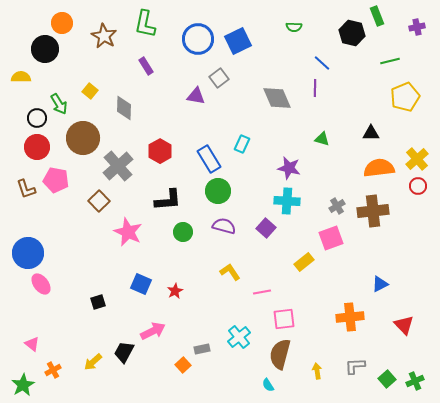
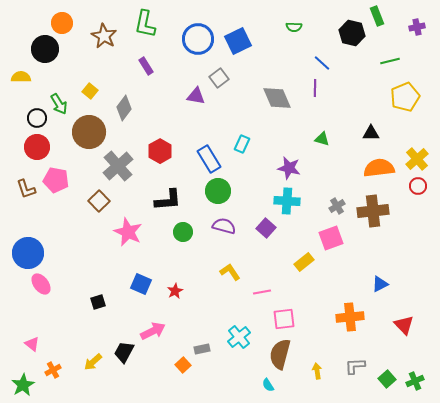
gray diamond at (124, 108): rotated 35 degrees clockwise
brown circle at (83, 138): moved 6 px right, 6 px up
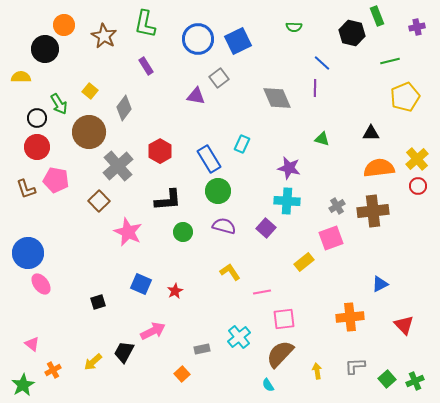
orange circle at (62, 23): moved 2 px right, 2 px down
brown semicircle at (280, 354): rotated 28 degrees clockwise
orange square at (183, 365): moved 1 px left, 9 px down
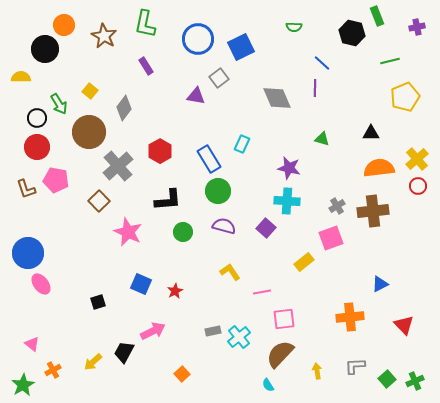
blue square at (238, 41): moved 3 px right, 6 px down
gray rectangle at (202, 349): moved 11 px right, 18 px up
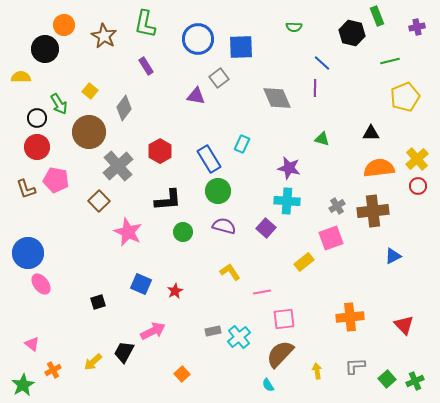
blue square at (241, 47): rotated 24 degrees clockwise
blue triangle at (380, 284): moved 13 px right, 28 px up
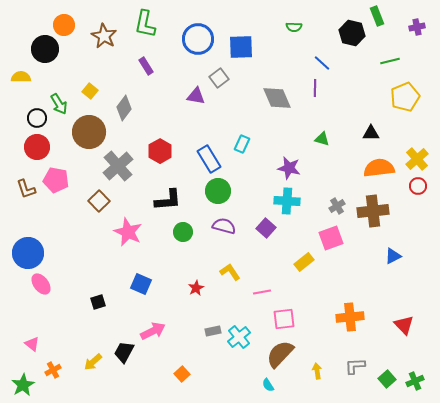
red star at (175, 291): moved 21 px right, 3 px up
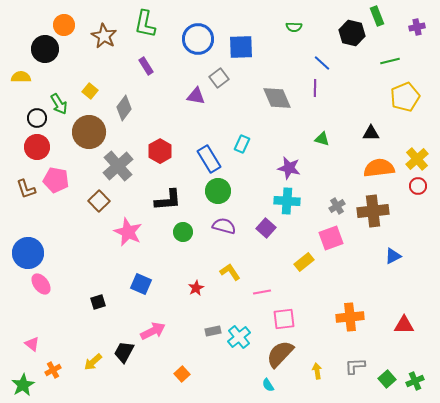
red triangle at (404, 325): rotated 45 degrees counterclockwise
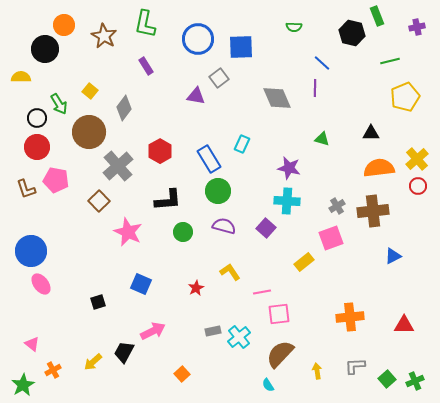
blue circle at (28, 253): moved 3 px right, 2 px up
pink square at (284, 319): moved 5 px left, 5 px up
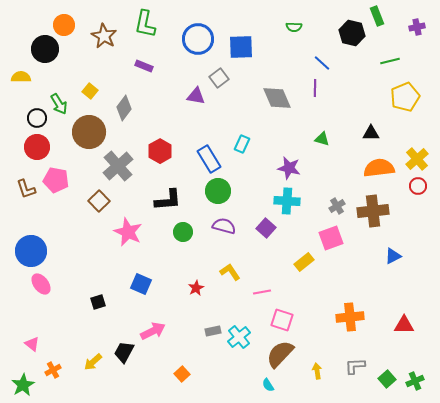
purple rectangle at (146, 66): moved 2 px left; rotated 36 degrees counterclockwise
pink square at (279, 314): moved 3 px right, 6 px down; rotated 25 degrees clockwise
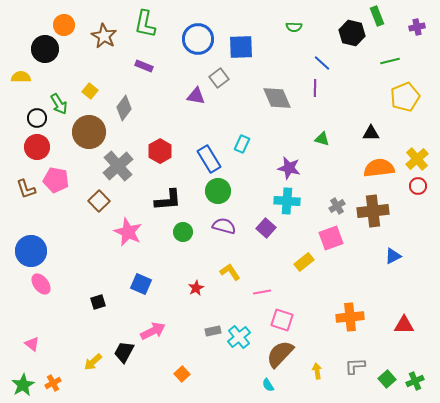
orange cross at (53, 370): moved 13 px down
